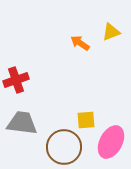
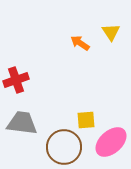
yellow triangle: rotated 42 degrees counterclockwise
pink ellipse: rotated 20 degrees clockwise
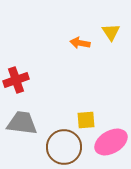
orange arrow: rotated 24 degrees counterclockwise
pink ellipse: rotated 12 degrees clockwise
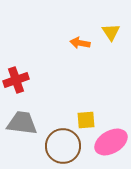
brown circle: moved 1 px left, 1 px up
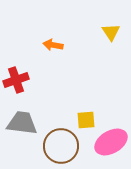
orange arrow: moved 27 px left, 2 px down
brown circle: moved 2 px left
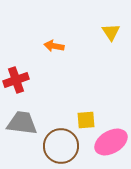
orange arrow: moved 1 px right, 1 px down
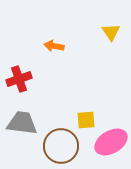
red cross: moved 3 px right, 1 px up
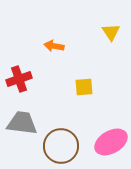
yellow square: moved 2 px left, 33 px up
